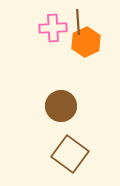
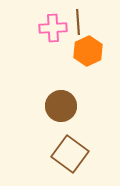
orange hexagon: moved 2 px right, 9 px down
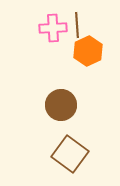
brown line: moved 1 px left, 3 px down
brown circle: moved 1 px up
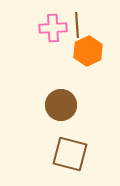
brown square: rotated 21 degrees counterclockwise
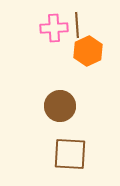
pink cross: moved 1 px right
brown circle: moved 1 px left, 1 px down
brown square: rotated 12 degrees counterclockwise
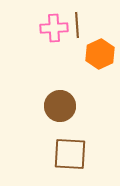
orange hexagon: moved 12 px right, 3 px down
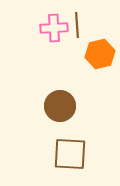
orange hexagon: rotated 12 degrees clockwise
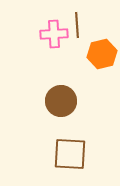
pink cross: moved 6 px down
orange hexagon: moved 2 px right
brown circle: moved 1 px right, 5 px up
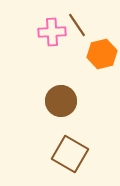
brown line: rotated 30 degrees counterclockwise
pink cross: moved 2 px left, 2 px up
brown square: rotated 27 degrees clockwise
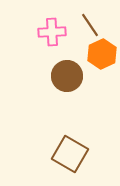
brown line: moved 13 px right
orange hexagon: rotated 12 degrees counterclockwise
brown circle: moved 6 px right, 25 px up
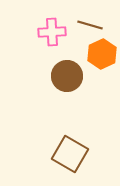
brown line: rotated 40 degrees counterclockwise
